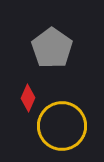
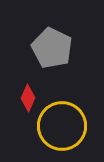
gray pentagon: rotated 9 degrees counterclockwise
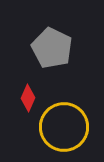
yellow circle: moved 2 px right, 1 px down
